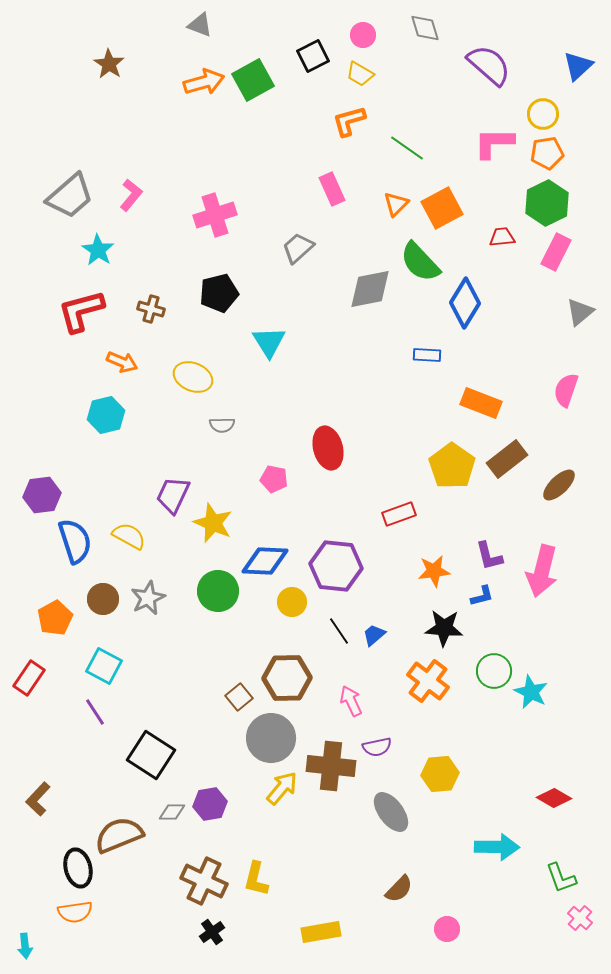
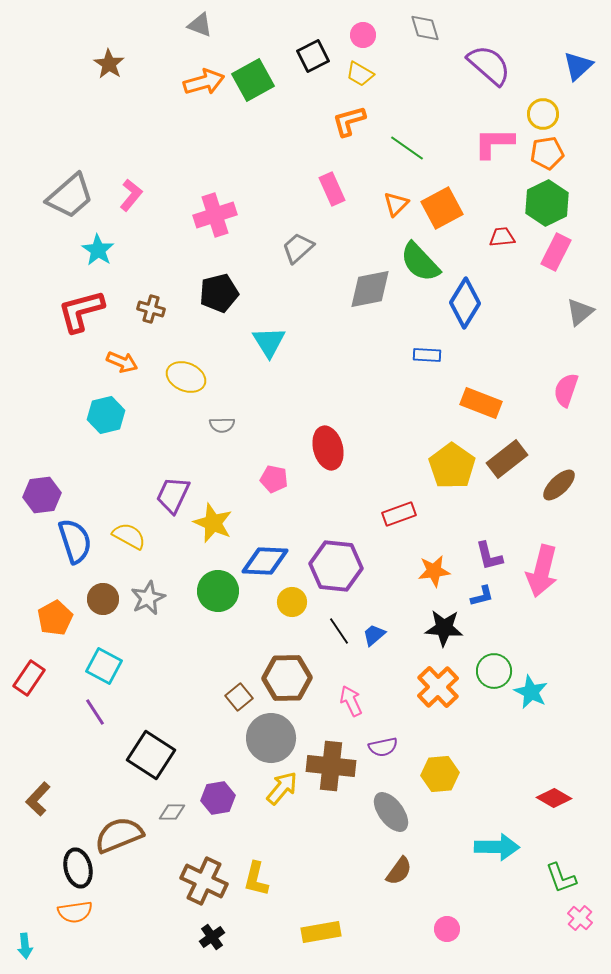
yellow ellipse at (193, 377): moved 7 px left
orange cross at (428, 681): moved 10 px right, 6 px down; rotated 9 degrees clockwise
purple semicircle at (377, 747): moved 6 px right
purple hexagon at (210, 804): moved 8 px right, 6 px up
brown semicircle at (399, 889): moved 18 px up; rotated 8 degrees counterclockwise
black cross at (212, 932): moved 5 px down
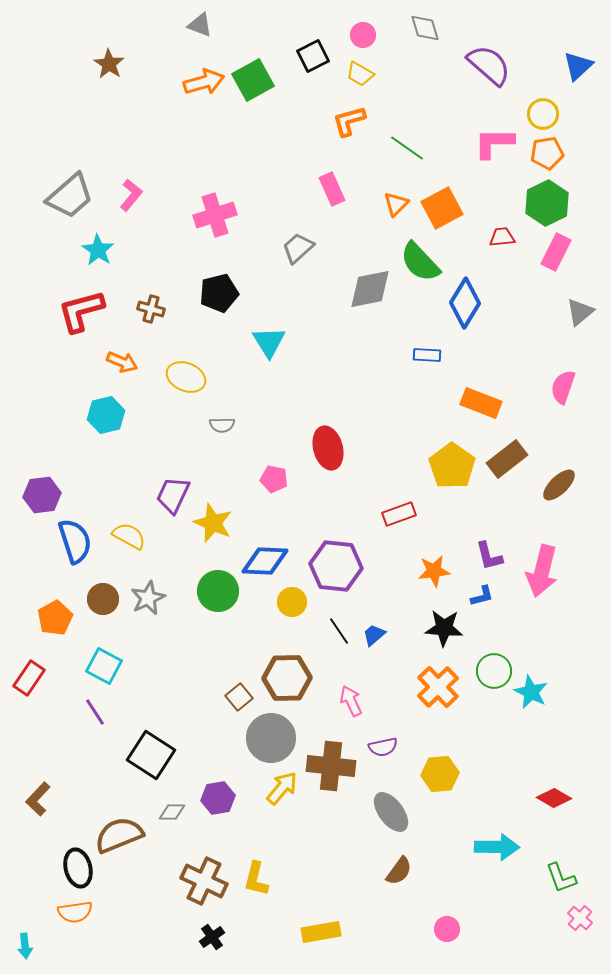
pink semicircle at (566, 390): moved 3 px left, 3 px up
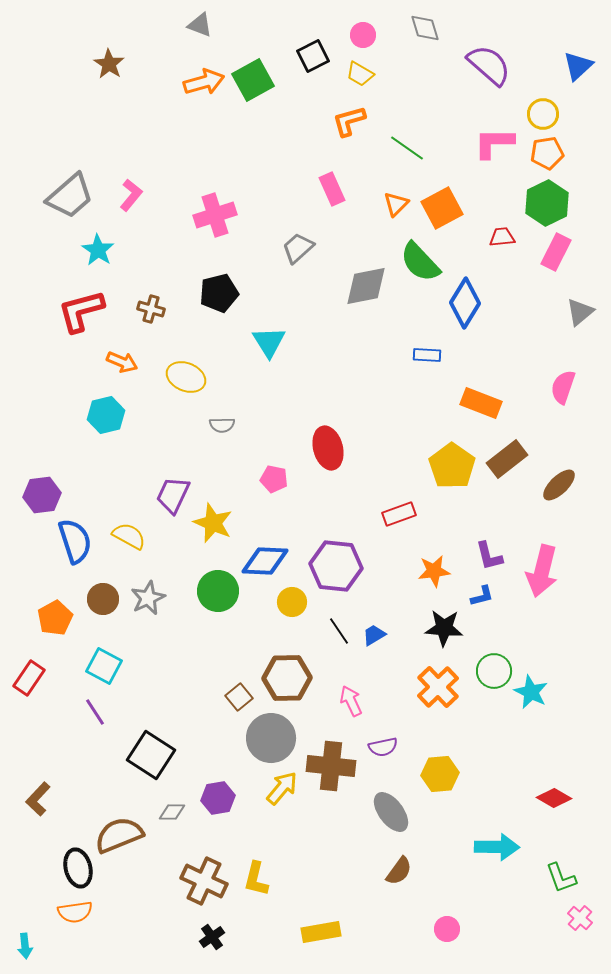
gray diamond at (370, 289): moved 4 px left, 3 px up
blue trapezoid at (374, 635): rotated 10 degrees clockwise
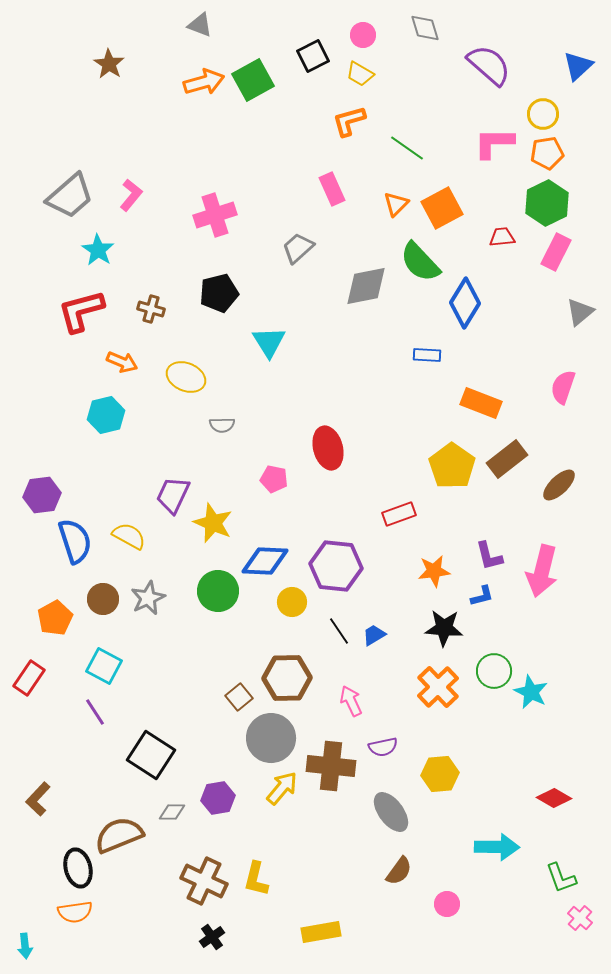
pink circle at (447, 929): moved 25 px up
